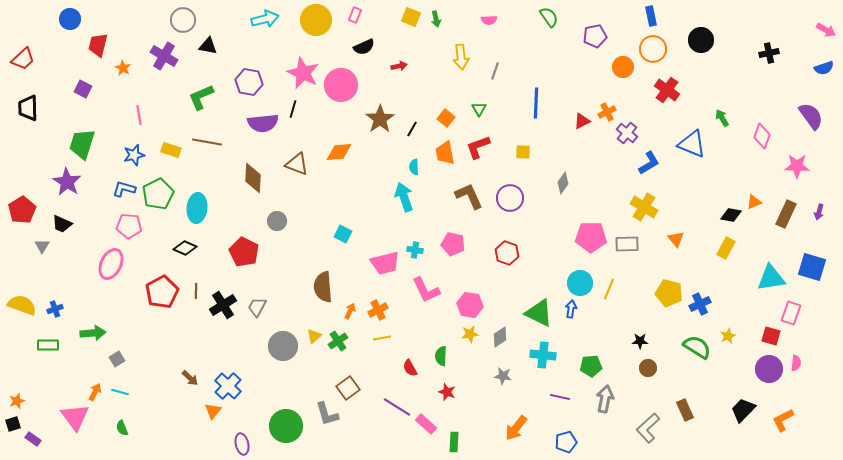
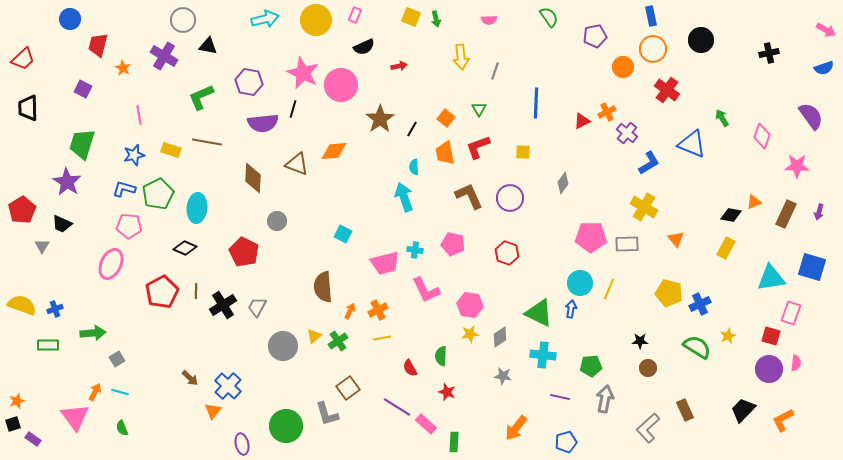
orange diamond at (339, 152): moved 5 px left, 1 px up
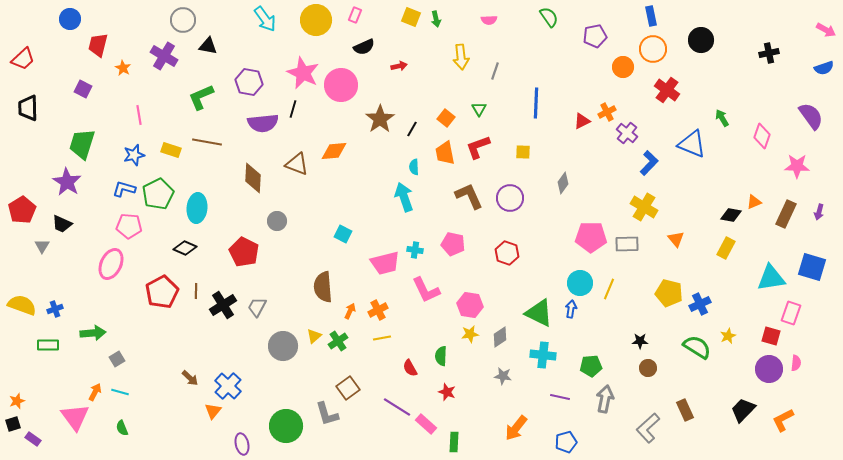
cyan arrow at (265, 19): rotated 68 degrees clockwise
blue L-shape at (649, 163): rotated 15 degrees counterclockwise
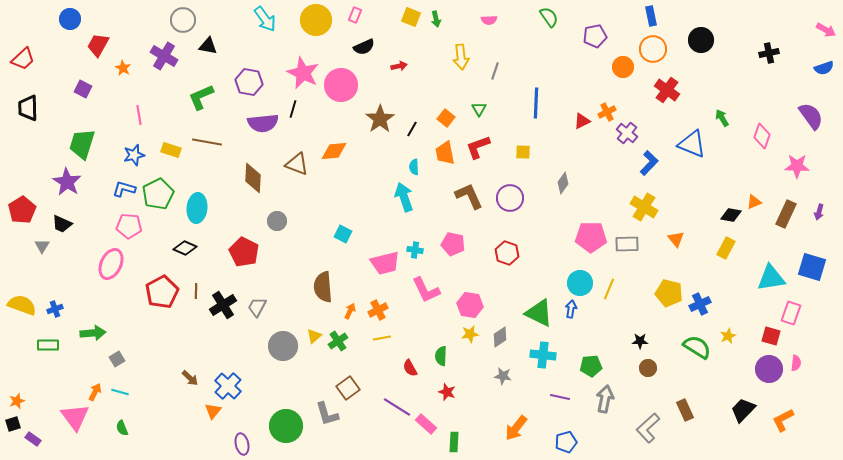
red trapezoid at (98, 45): rotated 15 degrees clockwise
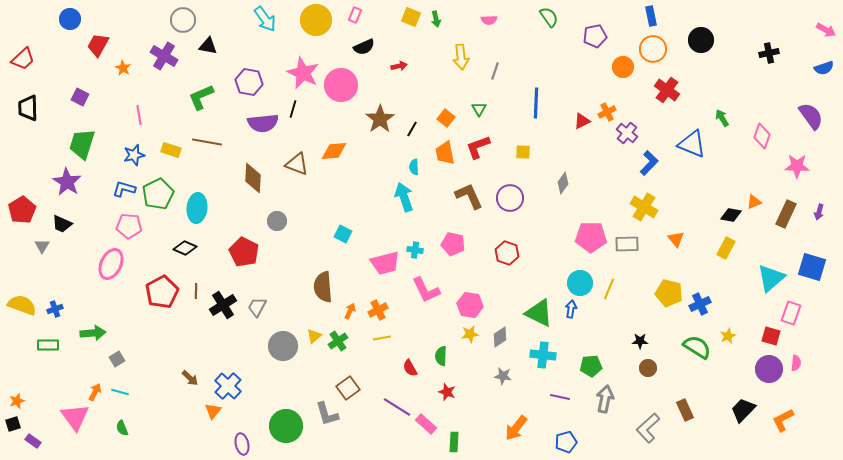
purple square at (83, 89): moved 3 px left, 8 px down
cyan triangle at (771, 278): rotated 32 degrees counterclockwise
purple rectangle at (33, 439): moved 2 px down
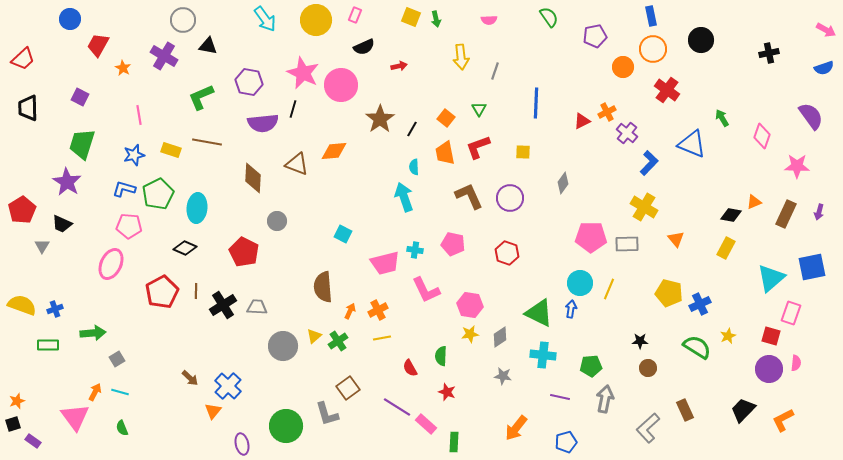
blue square at (812, 267): rotated 28 degrees counterclockwise
gray trapezoid at (257, 307): rotated 65 degrees clockwise
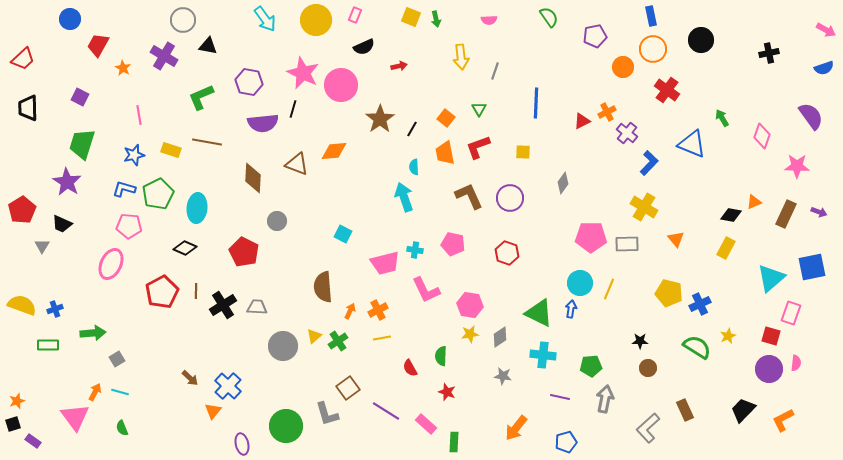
purple arrow at (819, 212): rotated 84 degrees counterclockwise
purple line at (397, 407): moved 11 px left, 4 px down
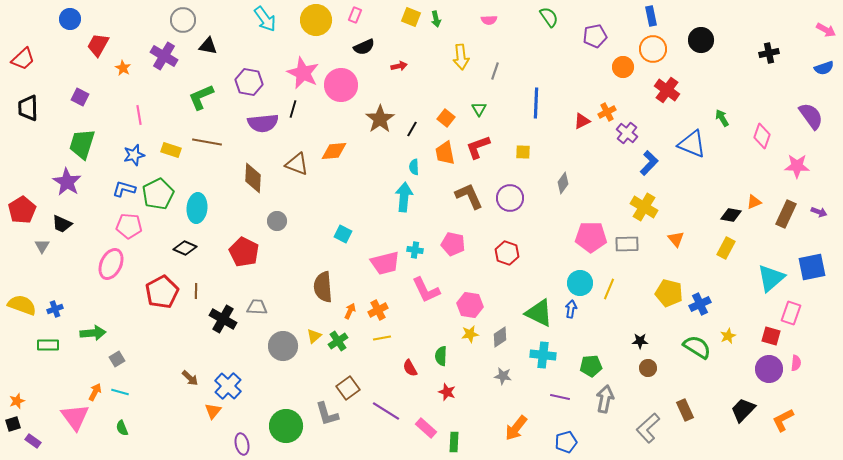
cyan arrow at (404, 197): rotated 24 degrees clockwise
black cross at (223, 305): moved 14 px down; rotated 28 degrees counterclockwise
pink rectangle at (426, 424): moved 4 px down
